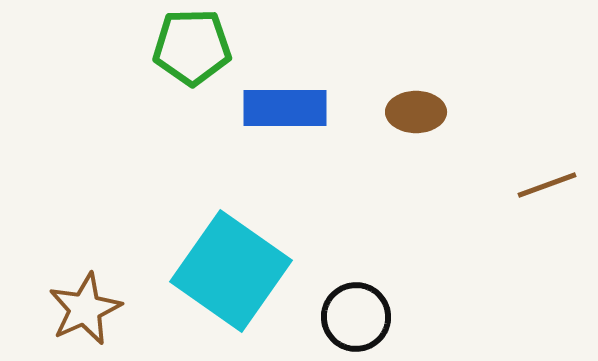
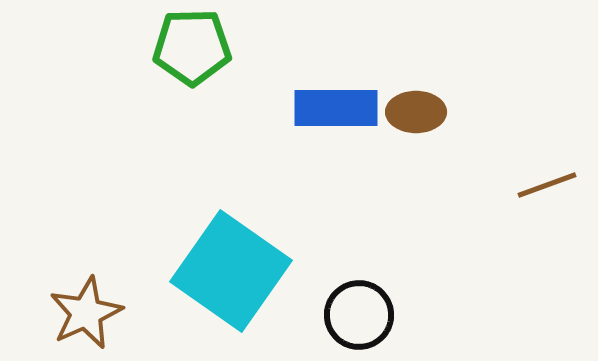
blue rectangle: moved 51 px right
brown star: moved 1 px right, 4 px down
black circle: moved 3 px right, 2 px up
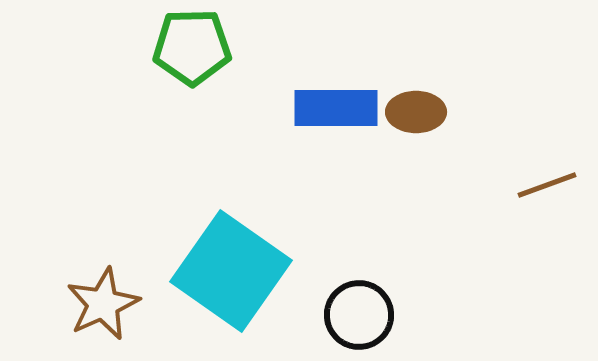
brown star: moved 17 px right, 9 px up
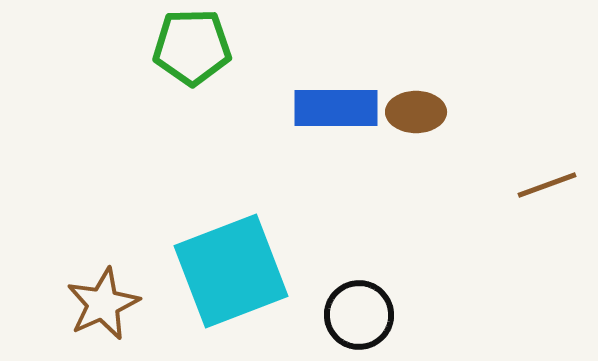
cyan square: rotated 34 degrees clockwise
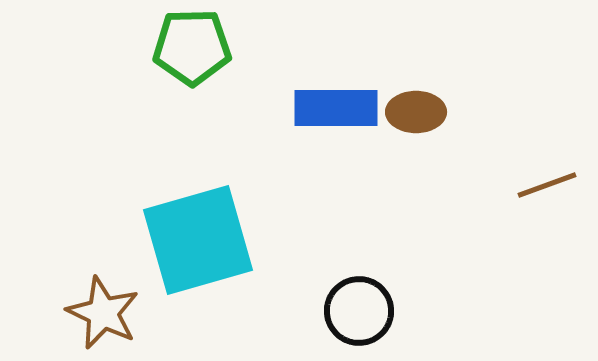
cyan square: moved 33 px left, 31 px up; rotated 5 degrees clockwise
brown star: moved 9 px down; rotated 22 degrees counterclockwise
black circle: moved 4 px up
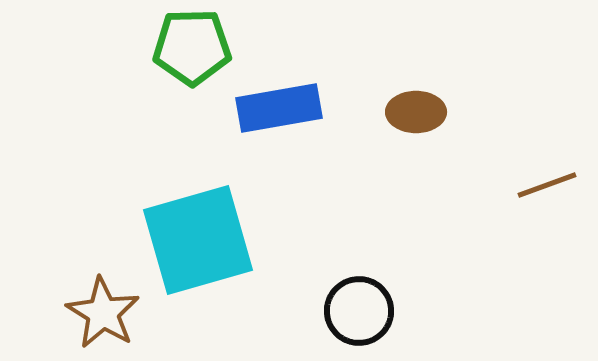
blue rectangle: moved 57 px left; rotated 10 degrees counterclockwise
brown star: rotated 6 degrees clockwise
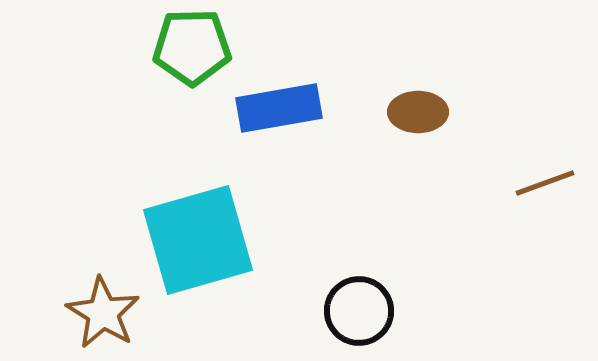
brown ellipse: moved 2 px right
brown line: moved 2 px left, 2 px up
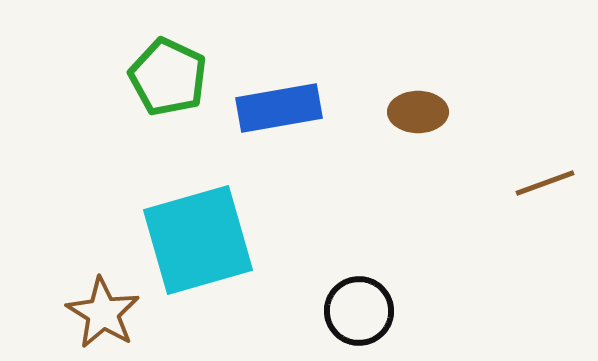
green pentagon: moved 24 px left, 30 px down; rotated 26 degrees clockwise
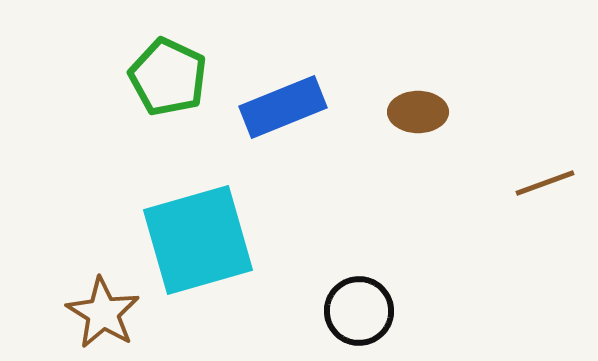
blue rectangle: moved 4 px right, 1 px up; rotated 12 degrees counterclockwise
